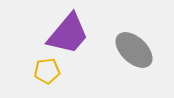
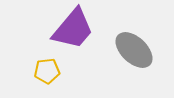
purple trapezoid: moved 5 px right, 5 px up
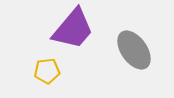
gray ellipse: rotated 12 degrees clockwise
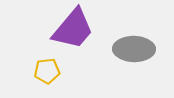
gray ellipse: moved 1 px up; rotated 54 degrees counterclockwise
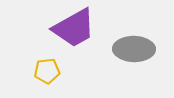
purple trapezoid: moved 1 px right, 1 px up; rotated 21 degrees clockwise
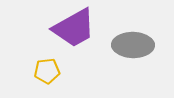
gray ellipse: moved 1 px left, 4 px up
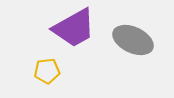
gray ellipse: moved 5 px up; rotated 24 degrees clockwise
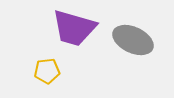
purple trapezoid: rotated 45 degrees clockwise
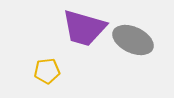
purple trapezoid: moved 10 px right
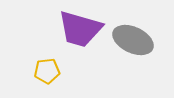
purple trapezoid: moved 4 px left, 1 px down
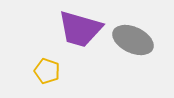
yellow pentagon: rotated 25 degrees clockwise
